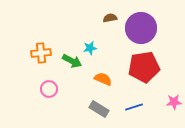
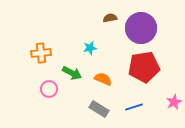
green arrow: moved 12 px down
pink star: rotated 21 degrees counterclockwise
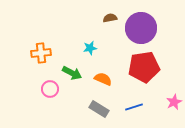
pink circle: moved 1 px right
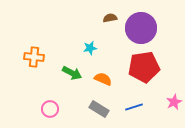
orange cross: moved 7 px left, 4 px down; rotated 12 degrees clockwise
pink circle: moved 20 px down
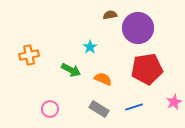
brown semicircle: moved 3 px up
purple circle: moved 3 px left
cyan star: moved 1 px up; rotated 24 degrees counterclockwise
orange cross: moved 5 px left, 2 px up; rotated 18 degrees counterclockwise
red pentagon: moved 3 px right, 2 px down
green arrow: moved 1 px left, 3 px up
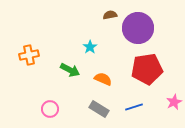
green arrow: moved 1 px left
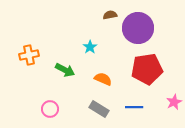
green arrow: moved 5 px left
blue line: rotated 18 degrees clockwise
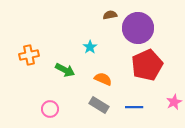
red pentagon: moved 4 px up; rotated 16 degrees counterclockwise
gray rectangle: moved 4 px up
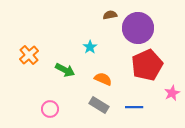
orange cross: rotated 30 degrees counterclockwise
pink star: moved 2 px left, 9 px up
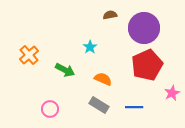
purple circle: moved 6 px right
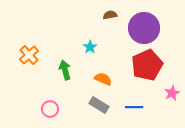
green arrow: rotated 132 degrees counterclockwise
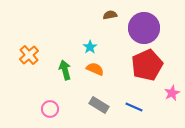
orange semicircle: moved 8 px left, 10 px up
blue line: rotated 24 degrees clockwise
